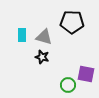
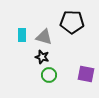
green circle: moved 19 px left, 10 px up
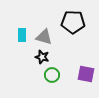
black pentagon: moved 1 px right
green circle: moved 3 px right
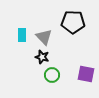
gray triangle: rotated 30 degrees clockwise
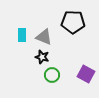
gray triangle: rotated 24 degrees counterclockwise
purple square: rotated 18 degrees clockwise
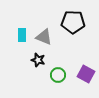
black star: moved 4 px left, 3 px down
green circle: moved 6 px right
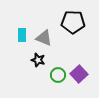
gray triangle: moved 1 px down
purple square: moved 7 px left; rotated 18 degrees clockwise
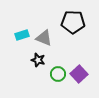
cyan rectangle: rotated 72 degrees clockwise
green circle: moved 1 px up
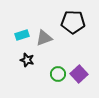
gray triangle: rotated 42 degrees counterclockwise
black star: moved 11 px left
